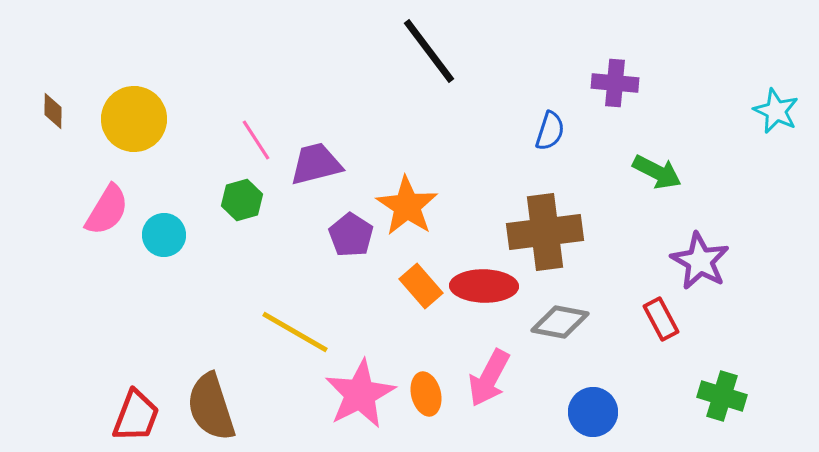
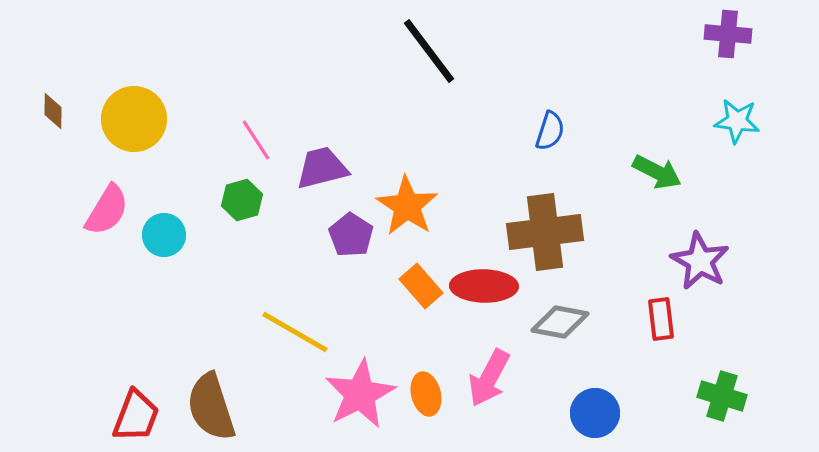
purple cross: moved 113 px right, 49 px up
cyan star: moved 39 px left, 10 px down; rotated 18 degrees counterclockwise
purple trapezoid: moved 6 px right, 4 px down
red rectangle: rotated 21 degrees clockwise
blue circle: moved 2 px right, 1 px down
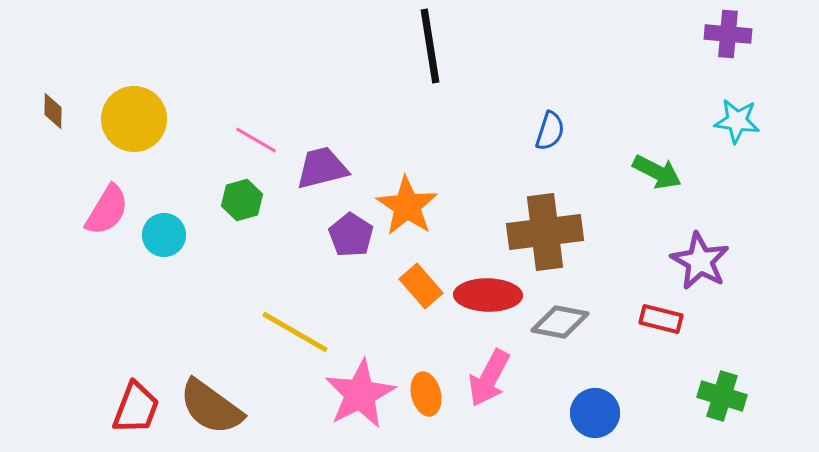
black line: moved 1 px right, 5 px up; rotated 28 degrees clockwise
pink line: rotated 27 degrees counterclockwise
red ellipse: moved 4 px right, 9 px down
red rectangle: rotated 69 degrees counterclockwise
brown semicircle: rotated 36 degrees counterclockwise
red trapezoid: moved 8 px up
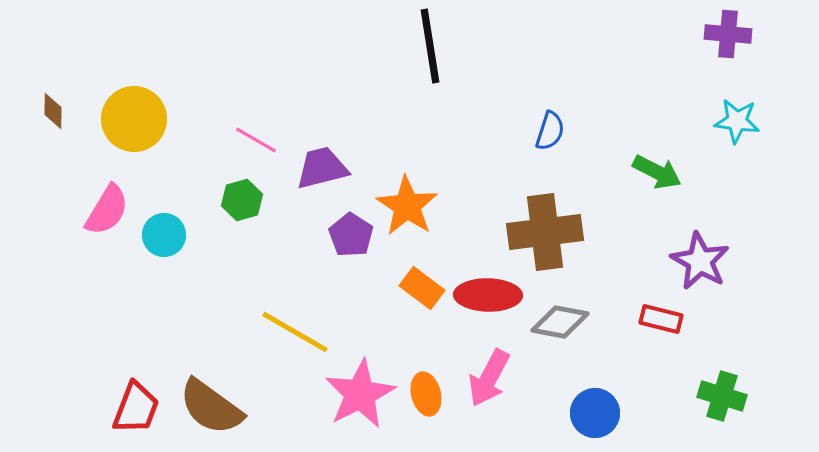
orange rectangle: moved 1 px right, 2 px down; rotated 12 degrees counterclockwise
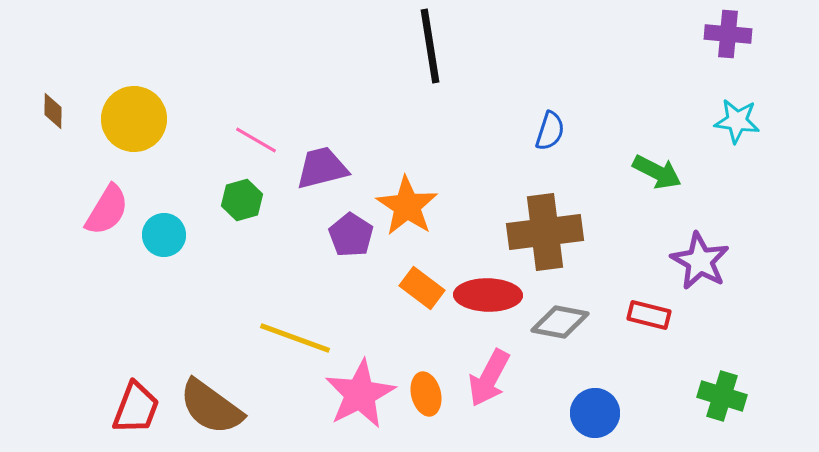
red rectangle: moved 12 px left, 4 px up
yellow line: moved 6 px down; rotated 10 degrees counterclockwise
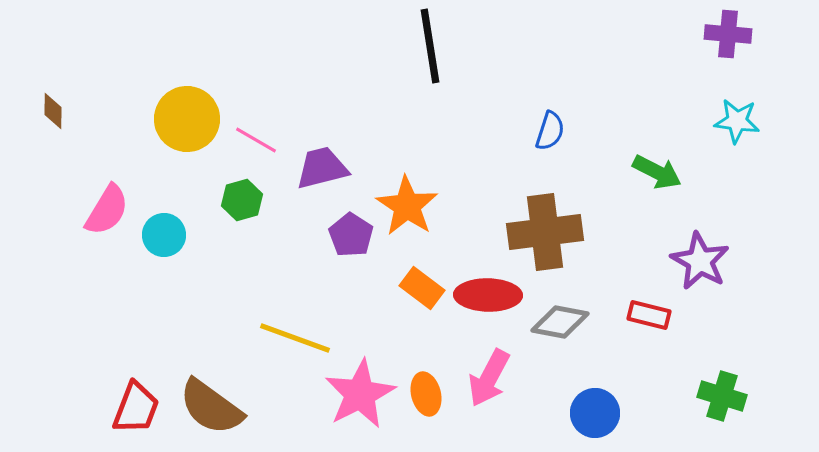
yellow circle: moved 53 px right
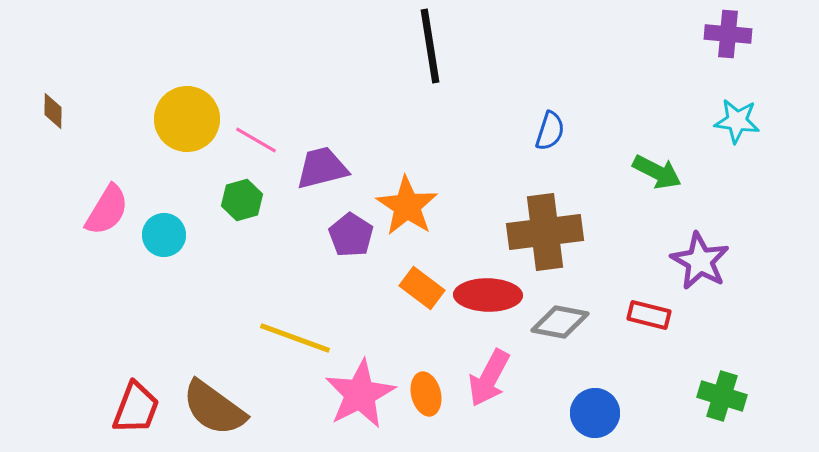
brown semicircle: moved 3 px right, 1 px down
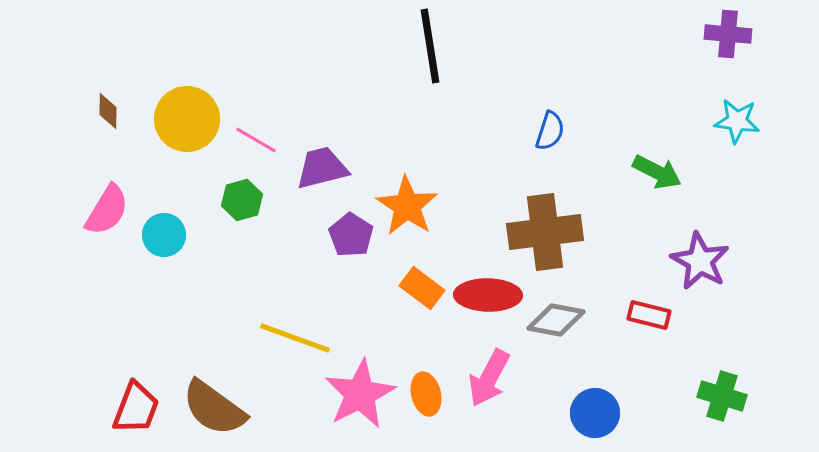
brown diamond: moved 55 px right
gray diamond: moved 4 px left, 2 px up
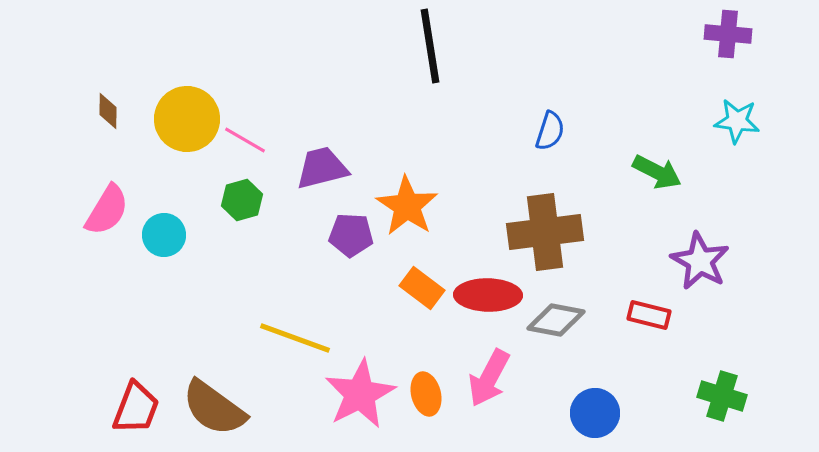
pink line: moved 11 px left
purple pentagon: rotated 30 degrees counterclockwise
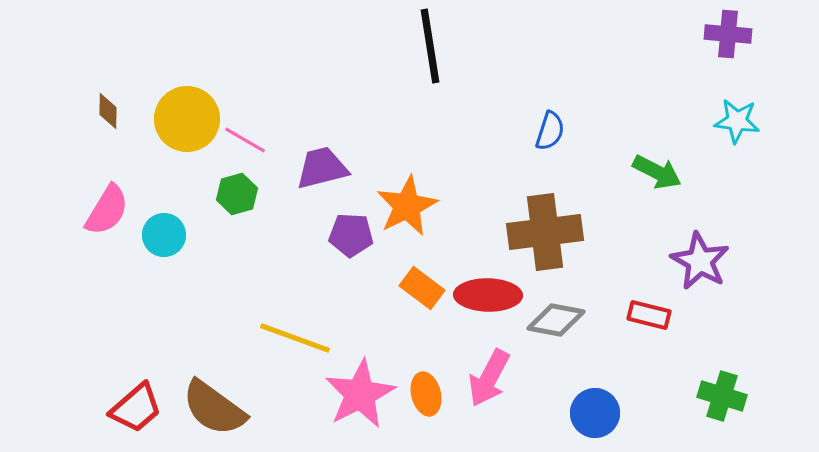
green hexagon: moved 5 px left, 6 px up
orange star: rotated 12 degrees clockwise
red trapezoid: rotated 28 degrees clockwise
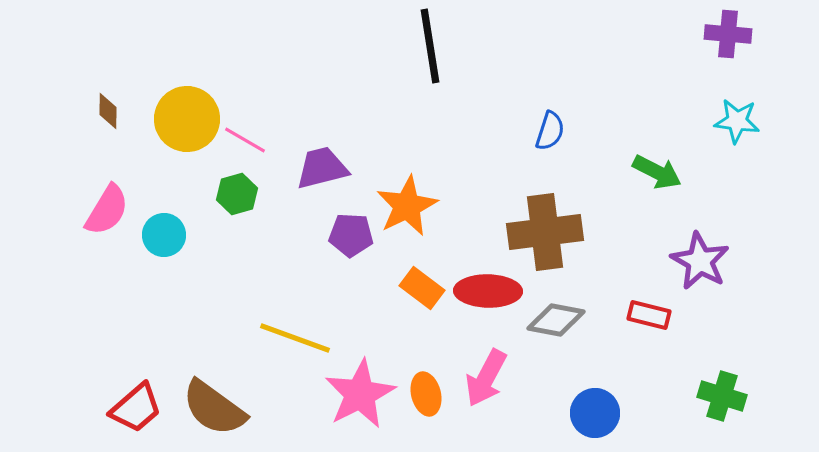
red ellipse: moved 4 px up
pink arrow: moved 3 px left
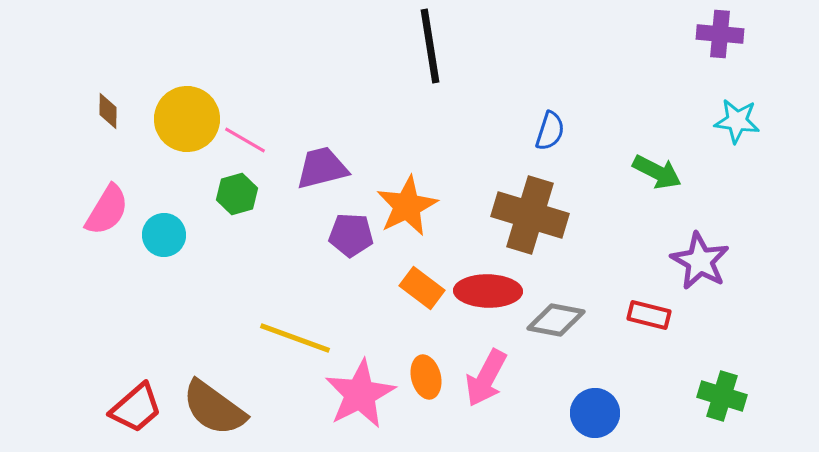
purple cross: moved 8 px left
brown cross: moved 15 px left, 17 px up; rotated 24 degrees clockwise
orange ellipse: moved 17 px up
